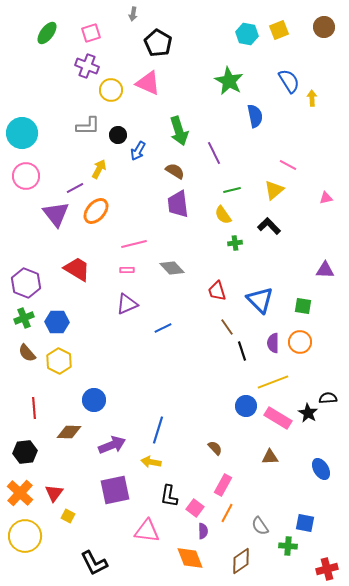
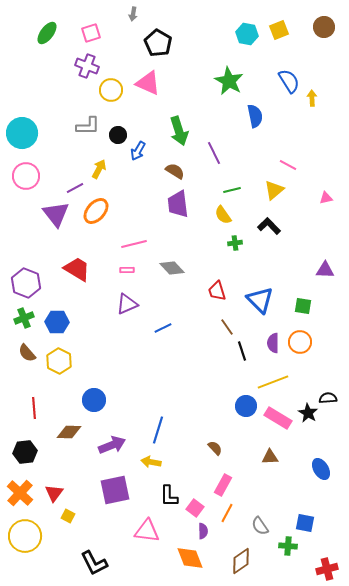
black L-shape at (169, 496): rotated 10 degrees counterclockwise
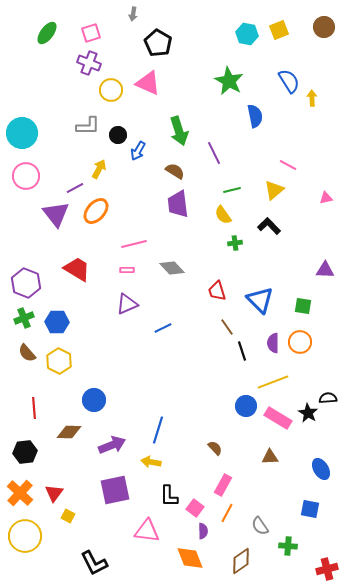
purple cross at (87, 66): moved 2 px right, 3 px up
blue square at (305, 523): moved 5 px right, 14 px up
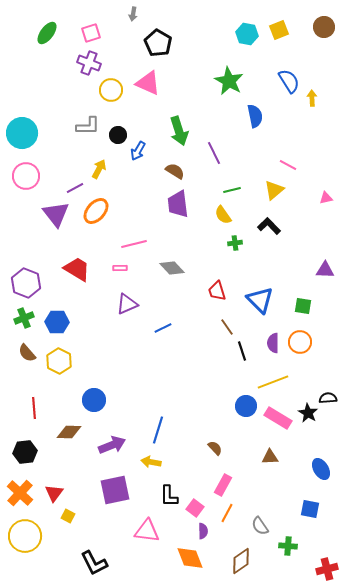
pink rectangle at (127, 270): moved 7 px left, 2 px up
